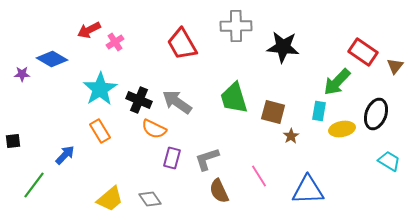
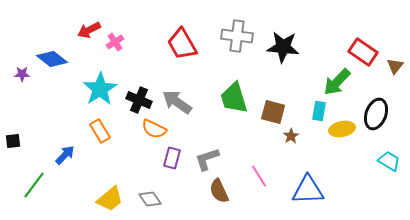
gray cross: moved 1 px right, 10 px down; rotated 8 degrees clockwise
blue diamond: rotated 8 degrees clockwise
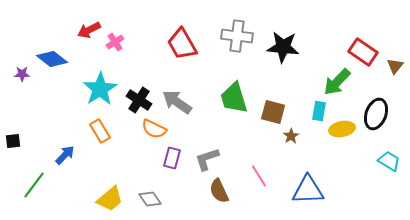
black cross: rotated 10 degrees clockwise
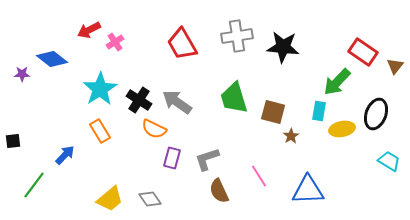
gray cross: rotated 16 degrees counterclockwise
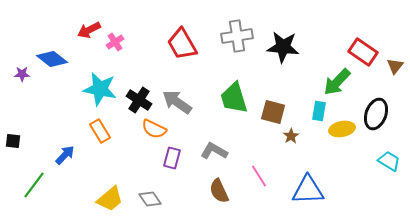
cyan star: rotated 28 degrees counterclockwise
black square: rotated 14 degrees clockwise
gray L-shape: moved 7 px right, 8 px up; rotated 48 degrees clockwise
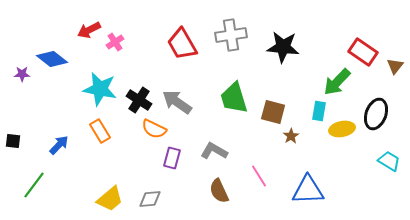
gray cross: moved 6 px left, 1 px up
blue arrow: moved 6 px left, 10 px up
gray diamond: rotated 60 degrees counterclockwise
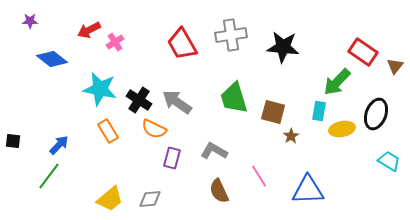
purple star: moved 8 px right, 53 px up
orange rectangle: moved 8 px right
green line: moved 15 px right, 9 px up
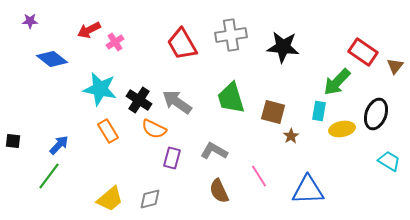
green trapezoid: moved 3 px left
gray diamond: rotated 10 degrees counterclockwise
